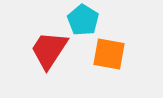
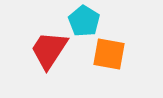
cyan pentagon: moved 1 px right, 1 px down
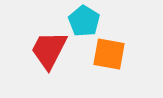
red trapezoid: rotated 6 degrees counterclockwise
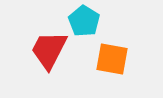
orange square: moved 3 px right, 5 px down
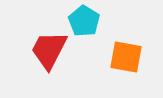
orange square: moved 14 px right, 2 px up
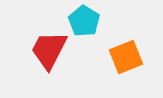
orange square: rotated 32 degrees counterclockwise
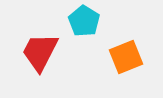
red trapezoid: moved 9 px left, 2 px down
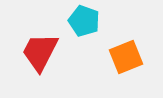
cyan pentagon: rotated 12 degrees counterclockwise
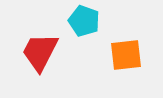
orange square: moved 2 px up; rotated 16 degrees clockwise
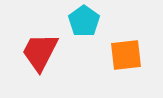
cyan pentagon: rotated 16 degrees clockwise
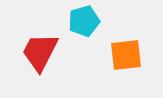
cyan pentagon: rotated 20 degrees clockwise
